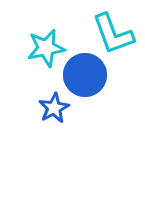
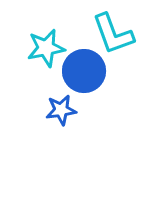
blue circle: moved 1 px left, 4 px up
blue star: moved 7 px right, 2 px down; rotated 20 degrees clockwise
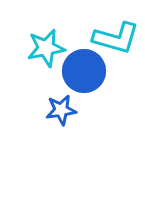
cyan L-shape: moved 3 px right, 4 px down; rotated 54 degrees counterclockwise
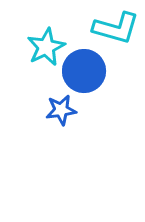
cyan L-shape: moved 10 px up
cyan star: moved 1 px up; rotated 15 degrees counterclockwise
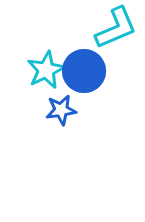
cyan L-shape: rotated 39 degrees counterclockwise
cyan star: moved 23 px down
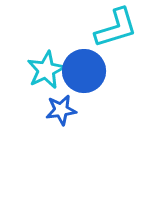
cyan L-shape: rotated 6 degrees clockwise
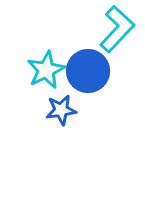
cyan L-shape: moved 1 px right, 1 px down; rotated 30 degrees counterclockwise
blue circle: moved 4 px right
